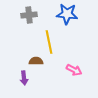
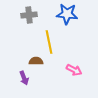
purple arrow: rotated 16 degrees counterclockwise
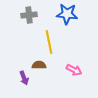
brown semicircle: moved 3 px right, 4 px down
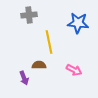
blue star: moved 11 px right, 9 px down
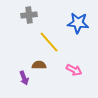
yellow line: rotated 30 degrees counterclockwise
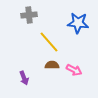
brown semicircle: moved 13 px right
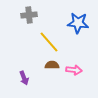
pink arrow: rotated 21 degrees counterclockwise
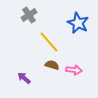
gray cross: rotated 28 degrees counterclockwise
blue star: rotated 20 degrees clockwise
brown semicircle: rotated 16 degrees clockwise
purple arrow: rotated 152 degrees clockwise
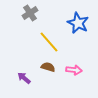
gray cross: moved 1 px right, 2 px up
brown semicircle: moved 4 px left, 2 px down
